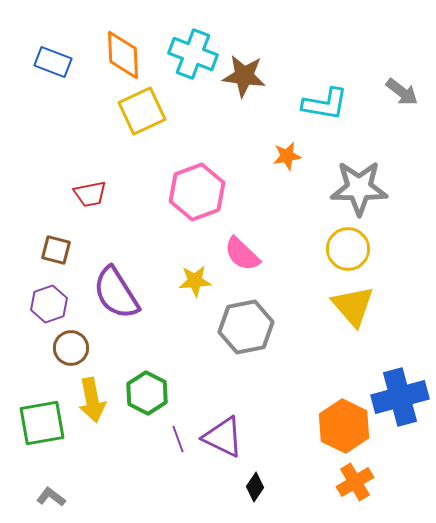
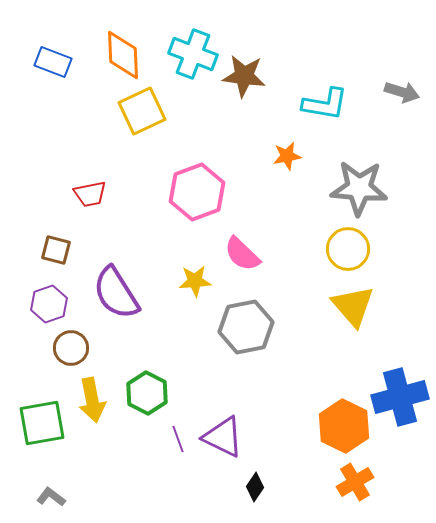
gray arrow: rotated 20 degrees counterclockwise
gray star: rotated 4 degrees clockwise
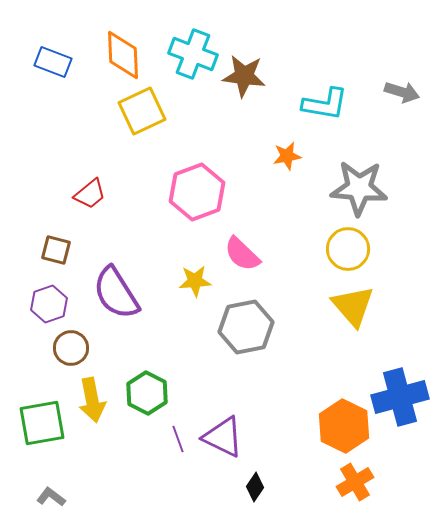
red trapezoid: rotated 28 degrees counterclockwise
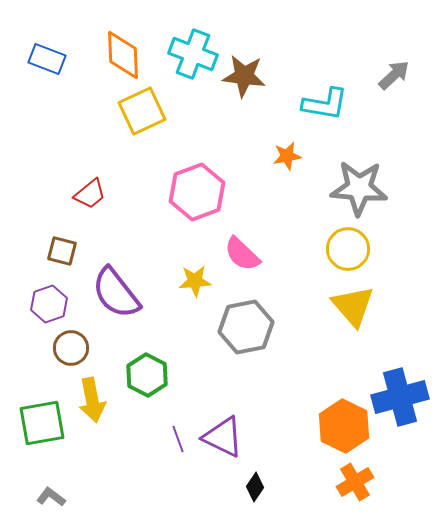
blue rectangle: moved 6 px left, 3 px up
gray arrow: moved 8 px left, 17 px up; rotated 60 degrees counterclockwise
brown square: moved 6 px right, 1 px down
purple semicircle: rotated 6 degrees counterclockwise
green hexagon: moved 18 px up
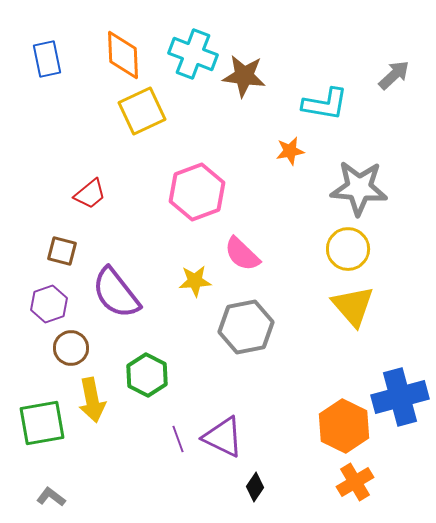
blue rectangle: rotated 57 degrees clockwise
orange star: moved 3 px right, 5 px up
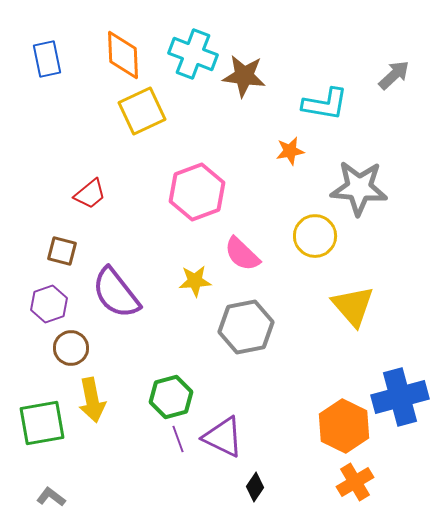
yellow circle: moved 33 px left, 13 px up
green hexagon: moved 24 px right, 22 px down; rotated 18 degrees clockwise
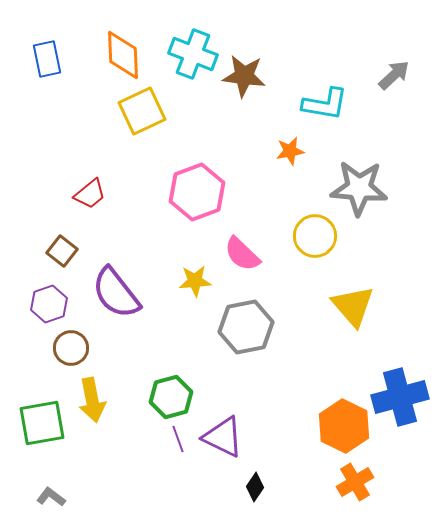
brown square: rotated 24 degrees clockwise
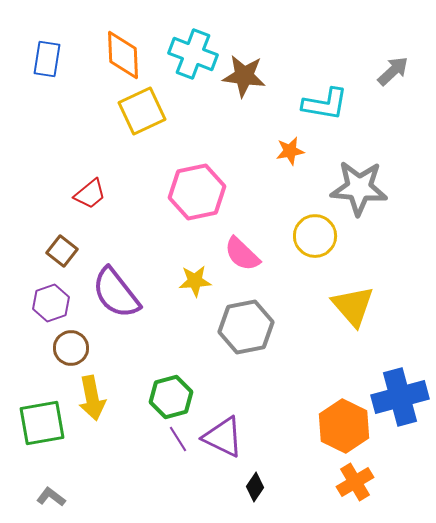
blue rectangle: rotated 21 degrees clockwise
gray arrow: moved 1 px left, 4 px up
pink hexagon: rotated 8 degrees clockwise
purple hexagon: moved 2 px right, 1 px up
yellow arrow: moved 2 px up
purple line: rotated 12 degrees counterclockwise
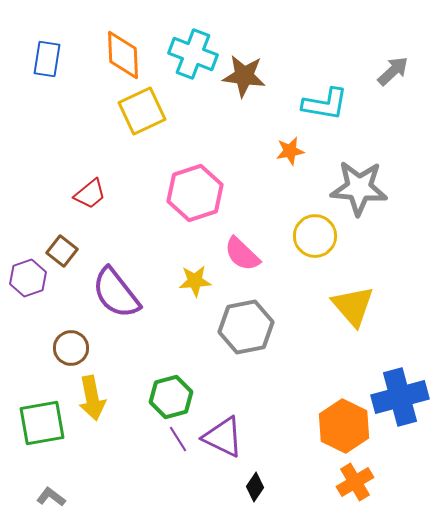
pink hexagon: moved 2 px left, 1 px down; rotated 6 degrees counterclockwise
purple hexagon: moved 23 px left, 25 px up
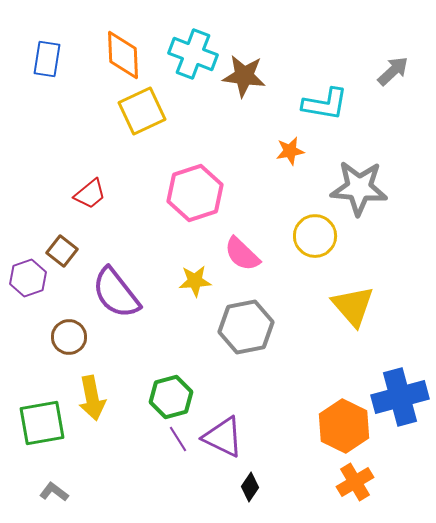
brown circle: moved 2 px left, 11 px up
black diamond: moved 5 px left
gray L-shape: moved 3 px right, 5 px up
